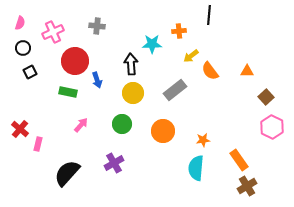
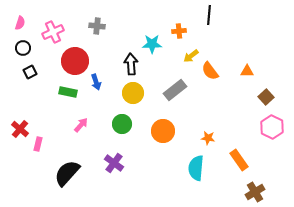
blue arrow: moved 1 px left, 2 px down
orange star: moved 5 px right, 2 px up; rotated 16 degrees clockwise
purple cross: rotated 24 degrees counterclockwise
brown cross: moved 8 px right, 6 px down
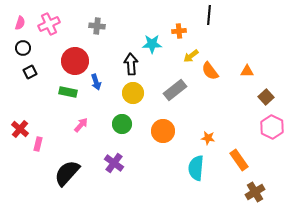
pink cross: moved 4 px left, 8 px up
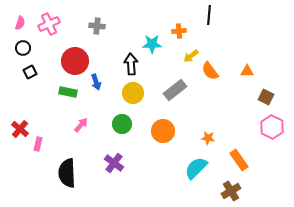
brown square: rotated 21 degrees counterclockwise
cyan semicircle: rotated 40 degrees clockwise
black semicircle: rotated 44 degrees counterclockwise
brown cross: moved 24 px left, 1 px up
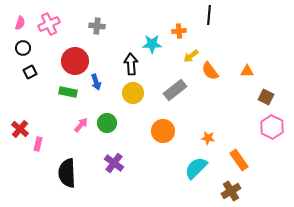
green circle: moved 15 px left, 1 px up
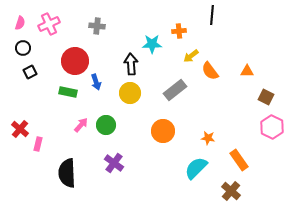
black line: moved 3 px right
yellow circle: moved 3 px left
green circle: moved 1 px left, 2 px down
brown cross: rotated 18 degrees counterclockwise
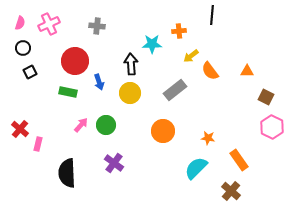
blue arrow: moved 3 px right
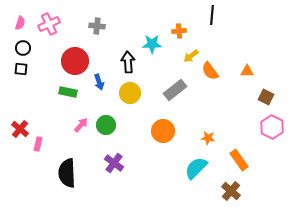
black arrow: moved 3 px left, 2 px up
black square: moved 9 px left, 3 px up; rotated 32 degrees clockwise
